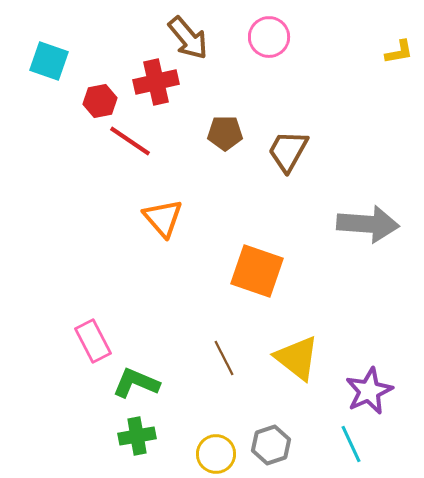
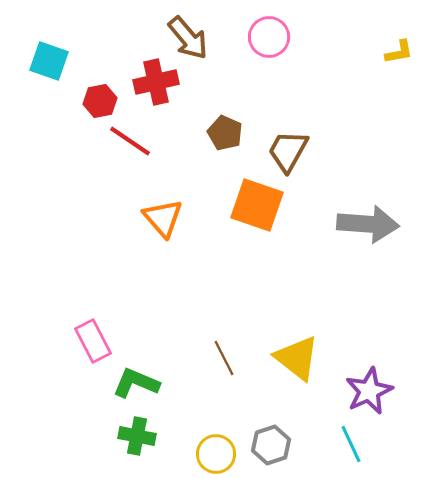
brown pentagon: rotated 24 degrees clockwise
orange square: moved 66 px up
green cross: rotated 21 degrees clockwise
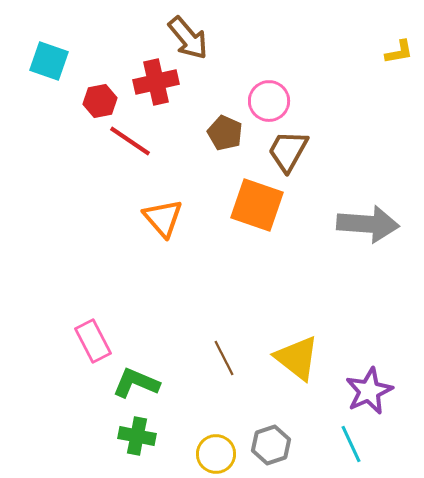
pink circle: moved 64 px down
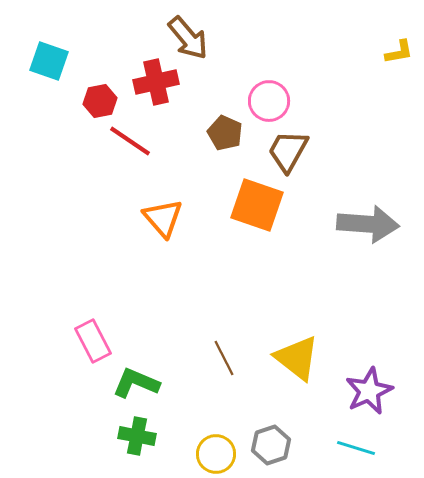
cyan line: moved 5 px right, 4 px down; rotated 48 degrees counterclockwise
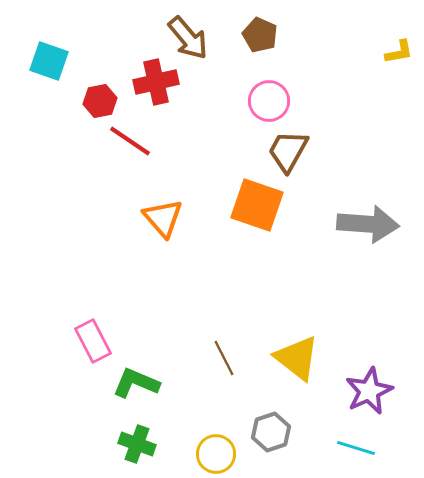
brown pentagon: moved 35 px right, 98 px up
green cross: moved 8 px down; rotated 9 degrees clockwise
gray hexagon: moved 13 px up
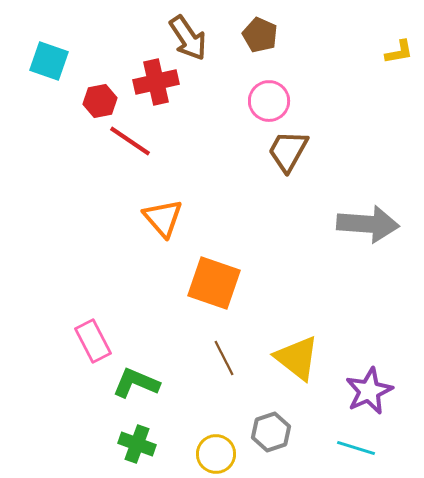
brown arrow: rotated 6 degrees clockwise
orange square: moved 43 px left, 78 px down
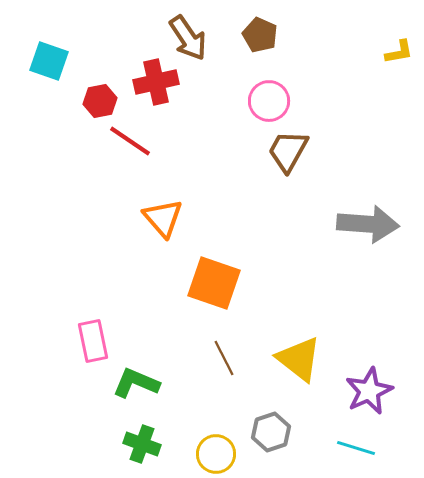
pink rectangle: rotated 15 degrees clockwise
yellow triangle: moved 2 px right, 1 px down
green cross: moved 5 px right
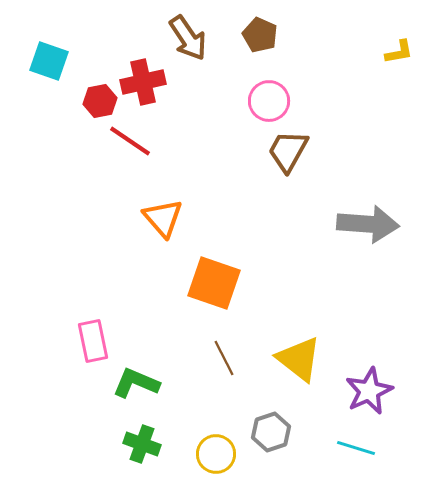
red cross: moved 13 px left
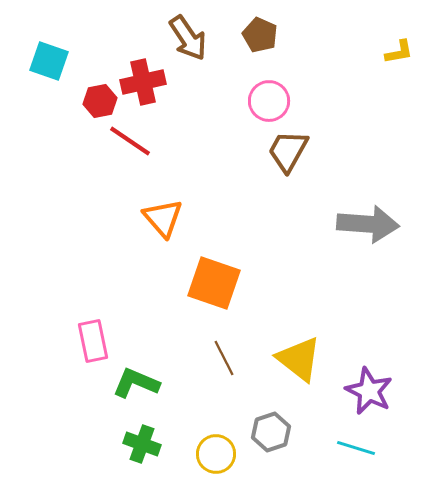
purple star: rotated 21 degrees counterclockwise
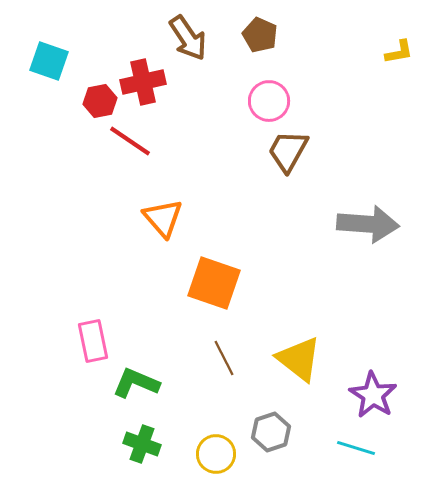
purple star: moved 4 px right, 4 px down; rotated 6 degrees clockwise
